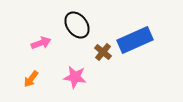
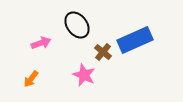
pink star: moved 9 px right, 2 px up; rotated 15 degrees clockwise
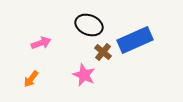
black ellipse: moved 12 px right; rotated 32 degrees counterclockwise
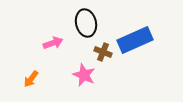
black ellipse: moved 3 px left, 2 px up; rotated 56 degrees clockwise
pink arrow: moved 12 px right
brown cross: rotated 18 degrees counterclockwise
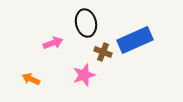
pink star: rotated 30 degrees clockwise
orange arrow: rotated 78 degrees clockwise
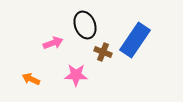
black ellipse: moved 1 px left, 2 px down; rotated 8 degrees counterclockwise
blue rectangle: rotated 32 degrees counterclockwise
pink star: moved 8 px left; rotated 20 degrees clockwise
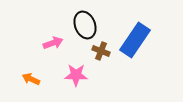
brown cross: moved 2 px left, 1 px up
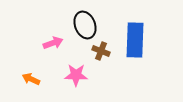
blue rectangle: rotated 32 degrees counterclockwise
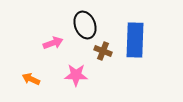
brown cross: moved 2 px right
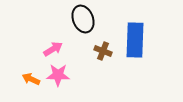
black ellipse: moved 2 px left, 6 px up
pink arrow: moved 6 px down; rotated 12 degrees counterclockwise
pink star: moved 18 px left
